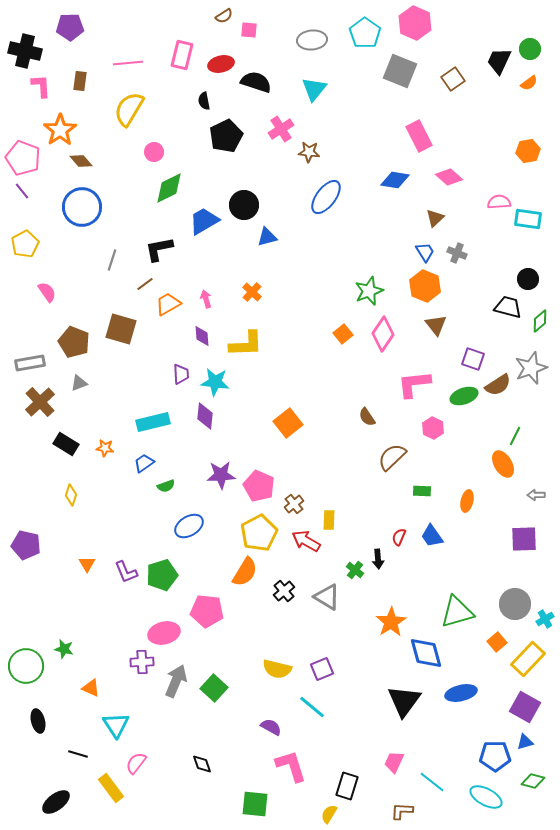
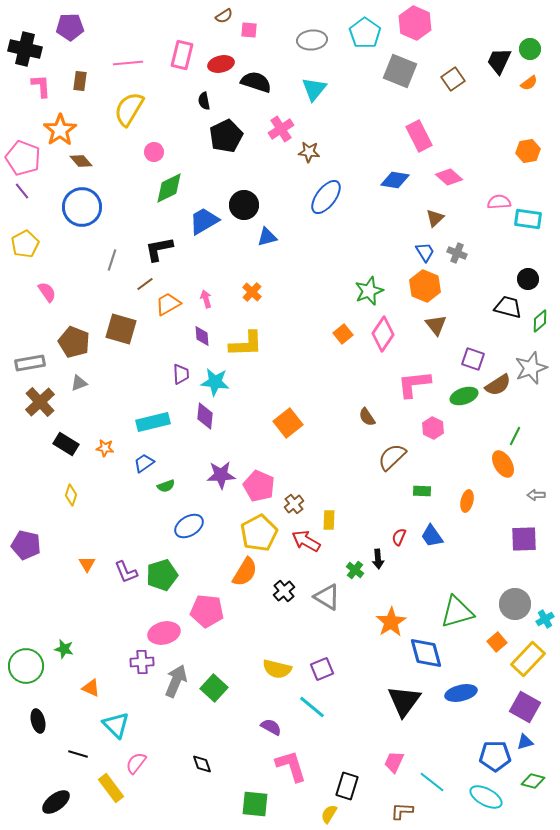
black cross at (25, 51): moved 2 px up
cyan triangle at (116, 725): rotated 12 degrees counterclockwise
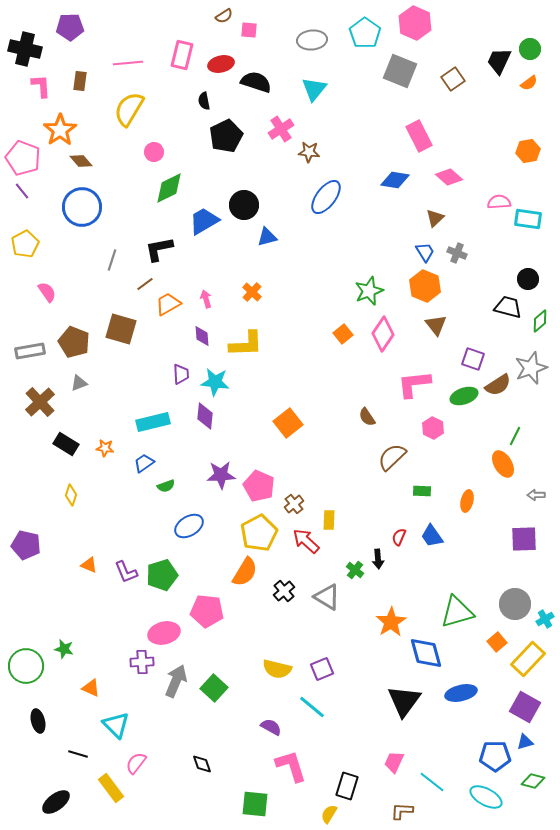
gray rectangle at (30, 363): moved 12 px up
red arrow at (306, 541): rotated 12 degrees clockwise
orange triangle at (87, 564): moved 2 px right, 1 px down; rotated 36 degrees counterclockwise
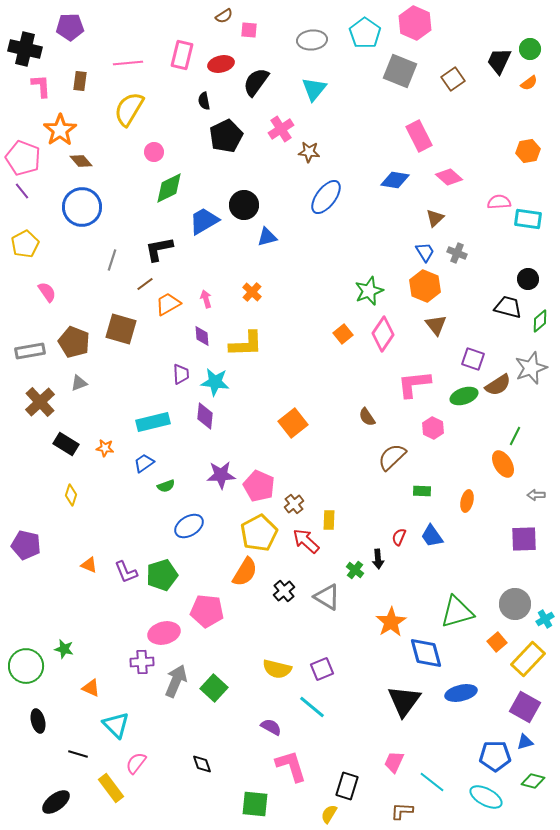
black semicircle at (256, 82): rotated 72 degrees counterclockwise
orange square at (288, 423): moved 5 px right
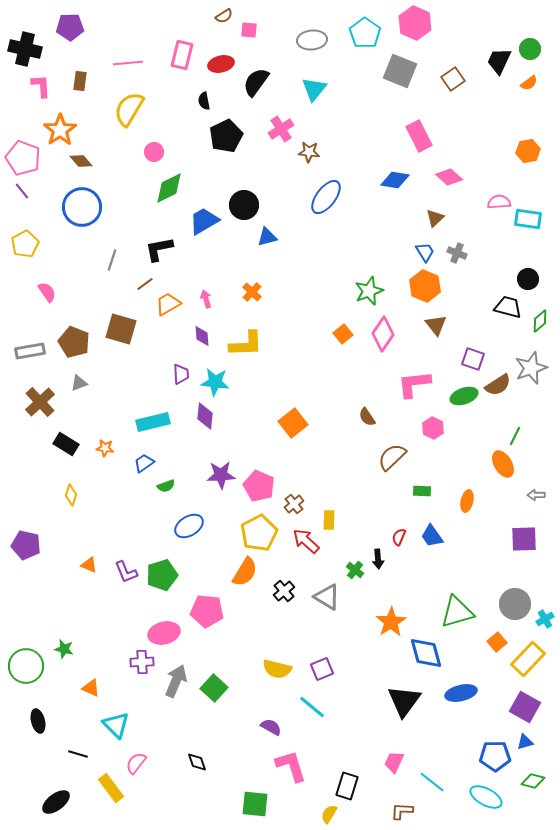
black diamond at (202, 764): moved 5 px left, 2 px up
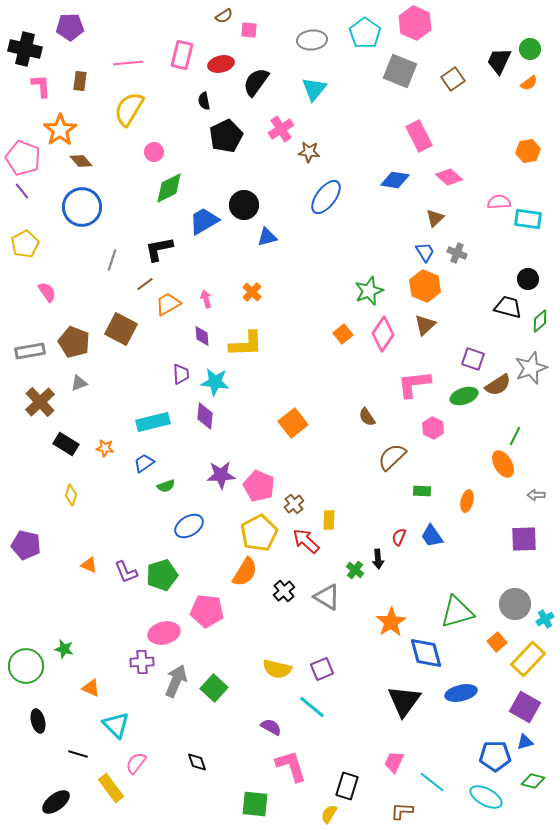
brown triangle at (436, 325): moved 11 px left; rotated 25 degrees clockwise
brown square at (121, 329): rotated 12 degrees clockwise
